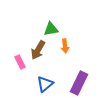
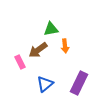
brown arrow: rotated 24 degrees clockwise
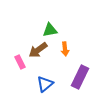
green triangle: moved 1 px left, 1 px down
orange arrow: moved 3 px down
purple rectangle: moved 1 px right, 6 px up
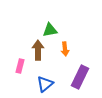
brown arrow: rotated 126 degrees clockwise
pink rectangle: moved 4 px down; rotated 40 degrees clockwise
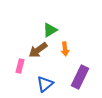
green triangle: rotated 21 degrees counterclockwise
brown arrow: rotated 126 degrees counterclockwise
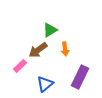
pink rectangle: rotated 32 degrees clockwise
